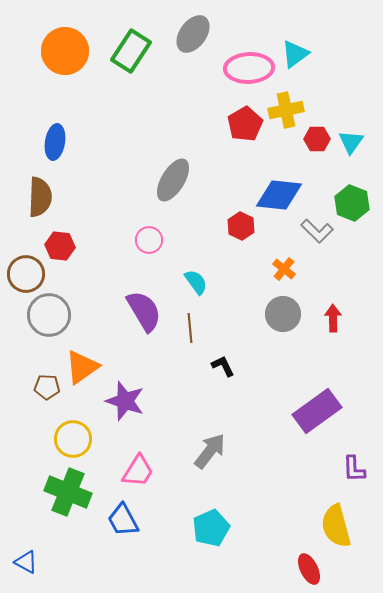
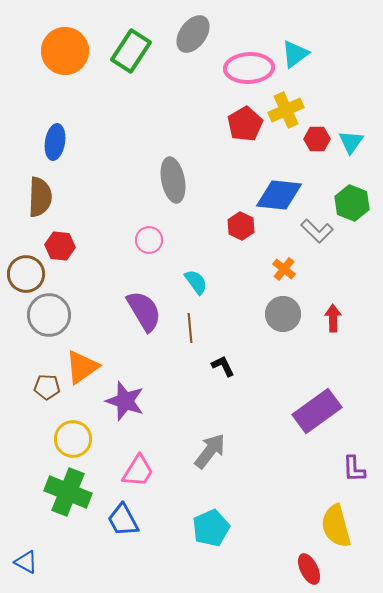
yellow cross at (286, 110): rotated 12 degrees counterclockwise
gray ellipse at (173, 180): rotated 42 degrees counterclockwise
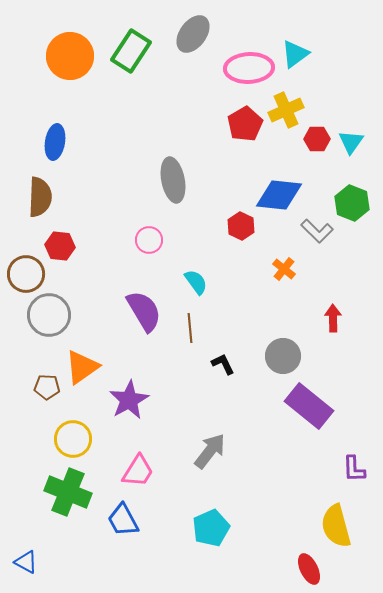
orange circle at (65, 51): moved 5 px right, 5 px down
gray circle at (283, 314): moved 42 px down
black L-shape at (223, 366): moved 2 px up
purple star at (125, 401): moved 4 px right, 1 px up; rotated 24 degrees clockwise
purple rectangle at (317, 411): moved 8 px left, 5 px up; rotated 75 degrees clockwise
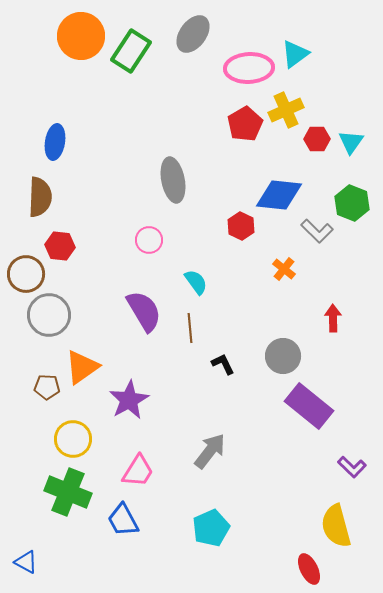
orange circle at (70, 56): moved 11 px right, 20 px up
purple L-shape at (354, 469): moved 2 px left, 2 px up; rotated 44 degrees counterclockwise
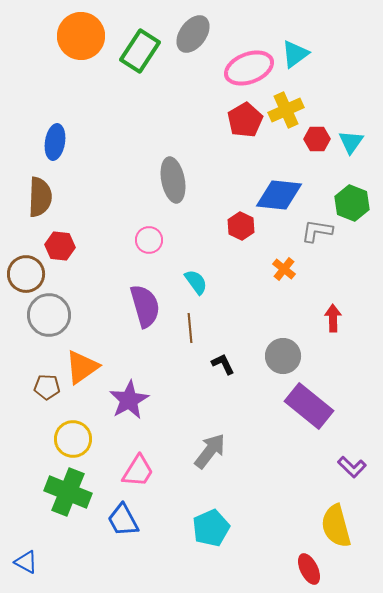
green rectangle at (131, 51): moved 9 px right
pink ellipse at (249, 68): rotated 18 degrees counterclockwise
red pentagon at (245, 124): moved 4 px up
gray L-shape at (317, 231): rotated 144 degrees clockwise
purple semicircle at (144, 311): moved 1 px right, 5 px up; rotated 15 degrees clockwise
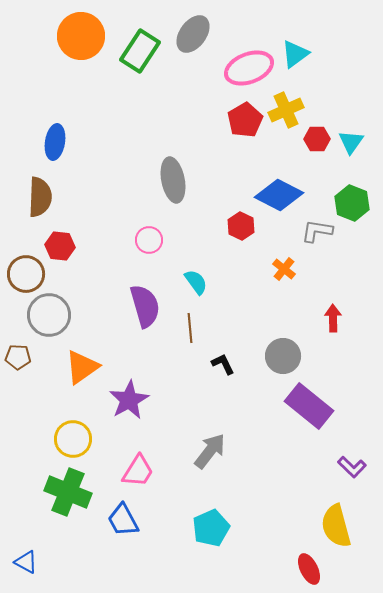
blue diamond at (279, 195): rotated 21 degrees clockwise
brown pentagon at (47, 387): moved 29 px left, 30 px up
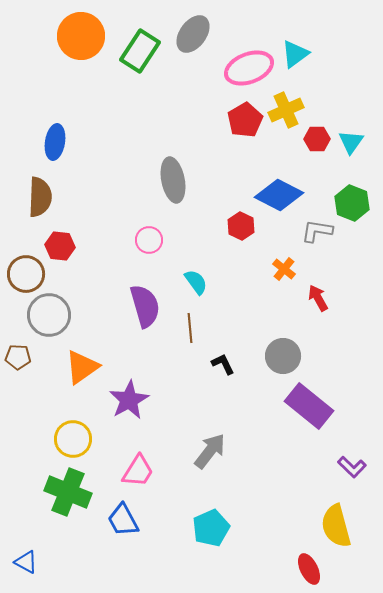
red arrow at (333, 318): moved 15 px left, 20 px up; rotated 28 degrees counterclockwise
